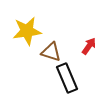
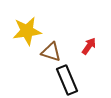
black rectangle: moved 2 px down
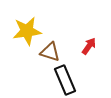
brown triangle: moved 1 px left
black rectangle: moved 2 px left
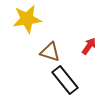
yellow star: moved 12 px up
black rectangle: rotated 16 degrees counterclockwise
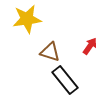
red arrow: moved 1 px right
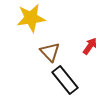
yellow star: moved 4 px right, 1 px up
brown triangle: rotated 30 degrees clockwise
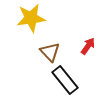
red arrow: moved 2 px left
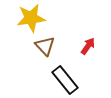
brown triangle: moved 5 px left, 6 px up
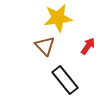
yellow star: moved 27 px right
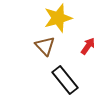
yellow star: rotated 8 degrees counterclockwise
